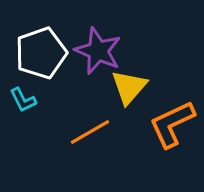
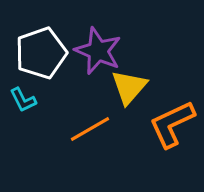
orange line: moved 3 px up
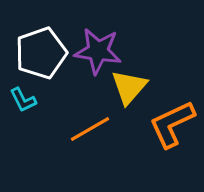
purple star: rotated 15 degrees counterclockwise
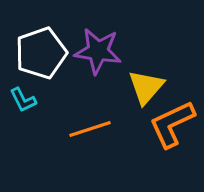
yellow triangle: moved 17 px right
orange line: rotated 12 degrees clockwise
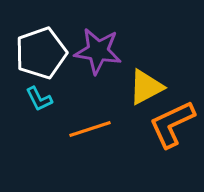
yellow triangle: rotated 21 degrees clockwise
cyan L-shape: moved 16 px right, 1 px up
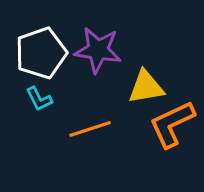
purple star: moved 1 px up
yellow triangle: rotated 18 degrees clockwise
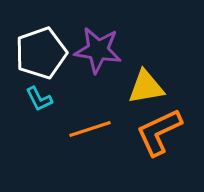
orange L-shape: moved 13 px left, 8 px down
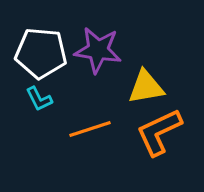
white pentagon: rotated 24 degrees clockwise
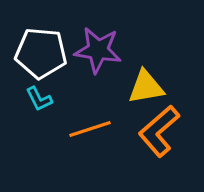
orange L-shape: moved 1 px up; rotated 16 degrees counterclockwise
